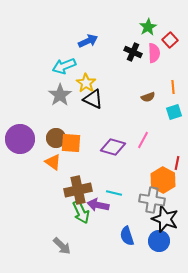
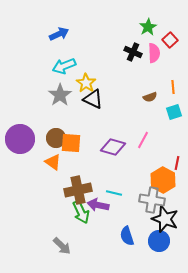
blue arrow: moved 29 px left, 7 px up
brown semicircle: moved 2 px right
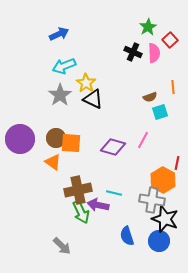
cyan square: moved 14 px left
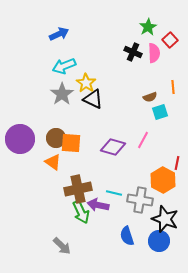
gray star: moved 2 px right, 1 px up
brown cross: moved 1 px up
gray cross: moved 12 px left
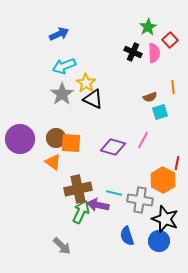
green arrow: rotated 130 degrees counterclockwise
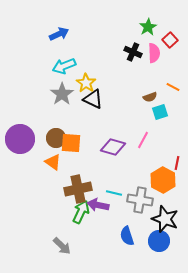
orange line: rotated 56 degrees counterclockwise
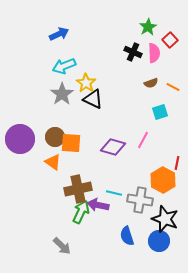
brown semicircle: moved 1 px right, 14 px up
brown circle: moved 1 px left, 1 px up
